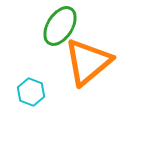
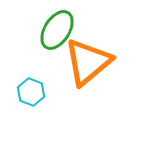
green ellipse: moved 3 px left, 4 px down
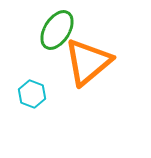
cyan hexagon: moved 1 px right, 2 px down
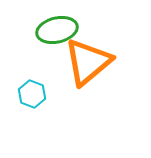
green ellipse: rotated 45 degrees clockwise
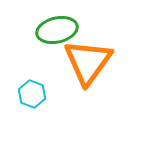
orange triangle: rotated 14 degrees counterclockwise
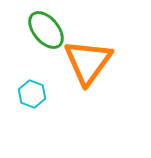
green ellipse: moved 11 px left; rotated 63 degrees clockwise
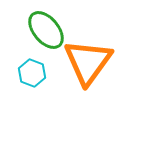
cyan hexagon: moved 21 px up
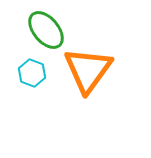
orange triangle: moved 8 px down
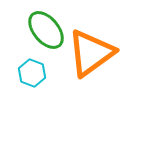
orange triangle: moved 3 px right, 17 px up; rotated 18 degrees clockwise
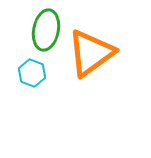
green ellipse: rotated 51 degrees clockwise
